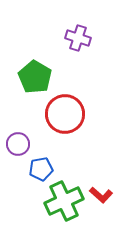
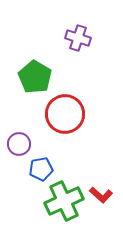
purple circle: moved 1 px right
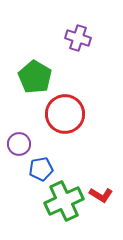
red L-shape: rotated 10 degrees counterclockwise
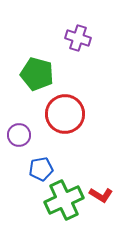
green pentagon: moved 2 px right, 3 px up; rotated 16 degrees counterclockwise
purple circle: moved 9 px up
green cross: moved 1 px up
